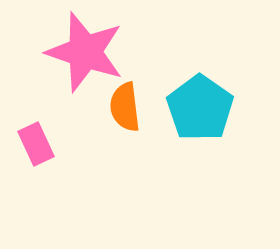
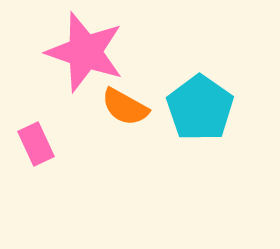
orange semicircle: rotated 54 degrees counterclockwise
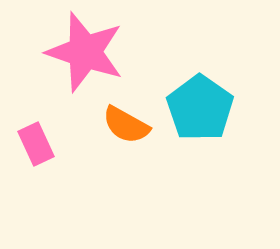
orange semicircle: moved 1 px right, 18 px down
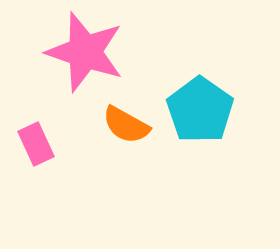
cyan pentagon: moved 2 px down
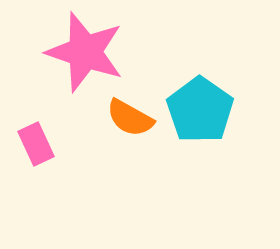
orange semicircle: moved 4 px right, 7 px up
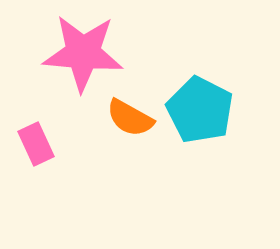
pink star: moved 2 px left, 1 px down; rotated 14 degrees counterclockwise
cyan pentagon: rotated 8 degrees counterclockwise
